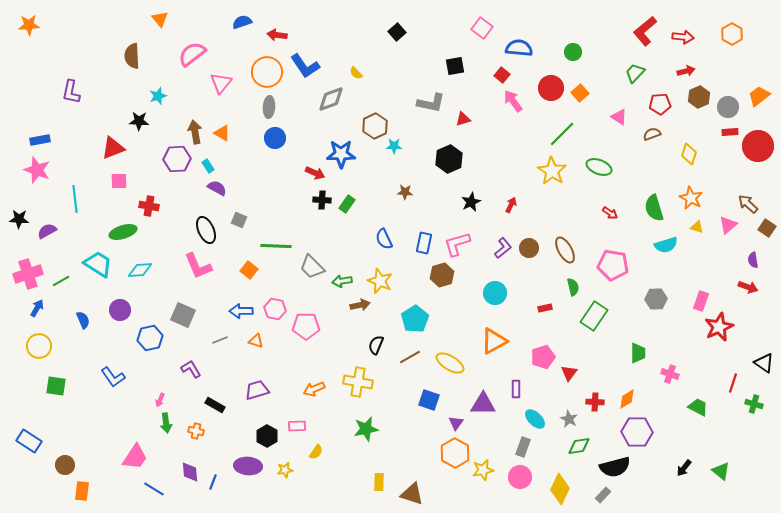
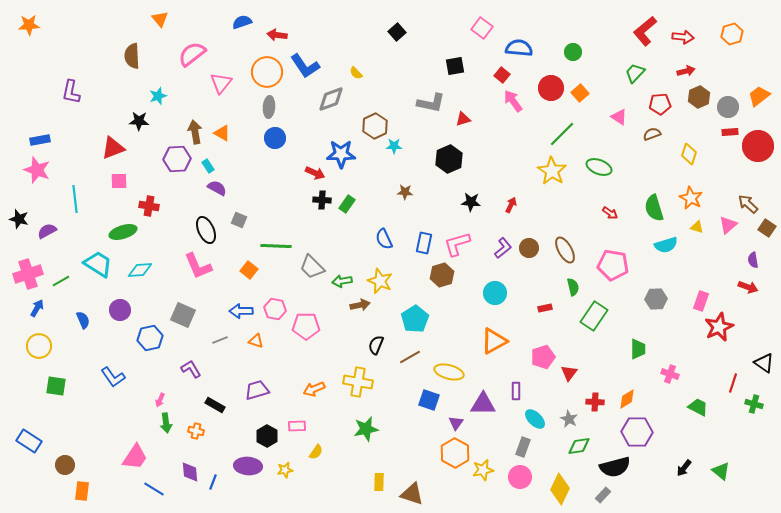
orange hexagon at (732, 34): rotated 15 degrees clockwise
black star at (471, 202): rotated 30 degrees clockwise
black star at (19, 219): rotated 12 degrees clockwise
green trapezoid at (638, 353): moved 4 px up
yellow ellipse at (450, 363): moved 1 px left, 9 px down; rotated 16 degrees counterclockwise
purple rectangle at (516, 389): moved 2 px down
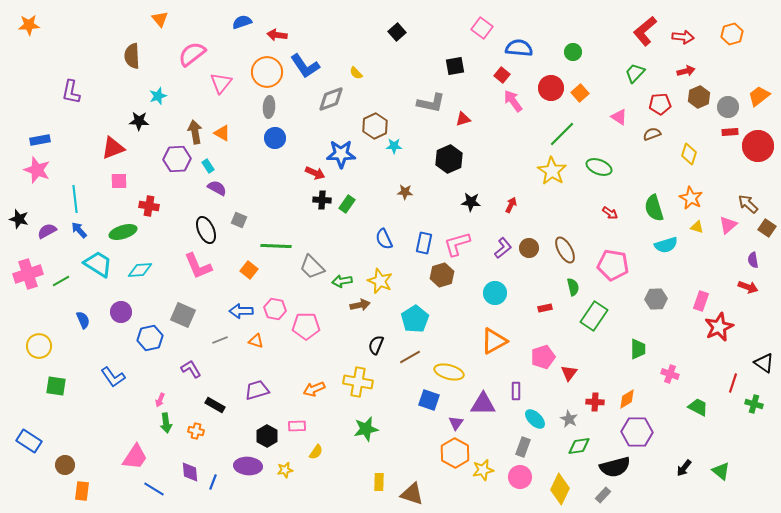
blue arrow at (37, 308): moved 42 px right, 78 px up; rotated 72 degrees counterclockwise
purple circle at (120, 310): moved 1 px right, 2 px down
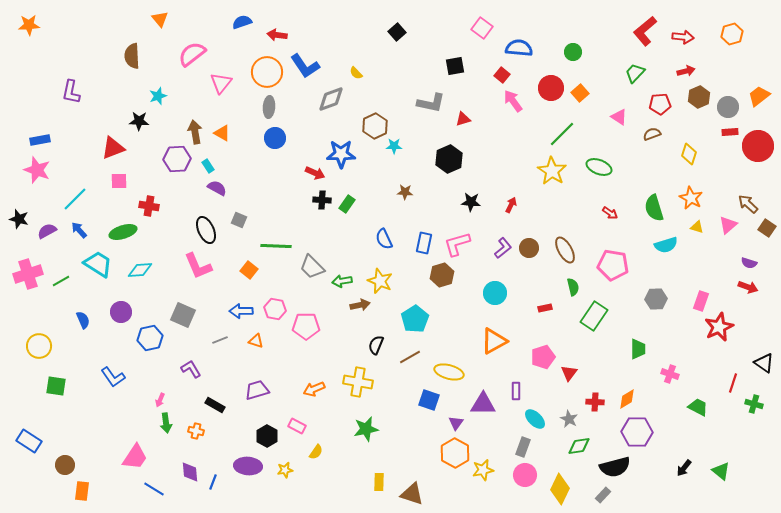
cyan line at (75, 199): rotated 52 degrees clockwise
purple semicircle at (753, 260): moved 4 px left, 3 px down; rotated 63 degrees counterclockwise
pink rectangle at (297, 426): rotated 30 degrees clockwise
pink circle at (520, 477): moved 5 px right, 2 px up
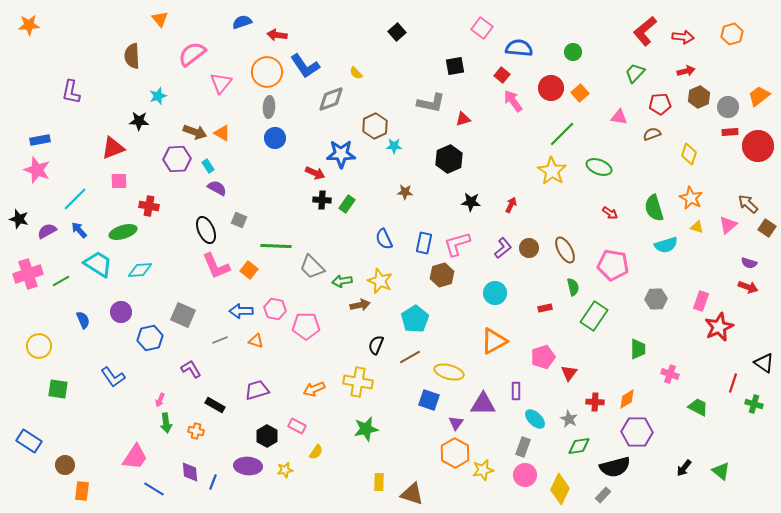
pink triangle at (619, 117): rotated 24 degrees counterclockwise
brown arrow at (195, 132): rotated 120 degrees clockwise
pink L-shape at (198, 266): moved 18 px right
green square at (56, 386): moved 2 px right, 3 px down
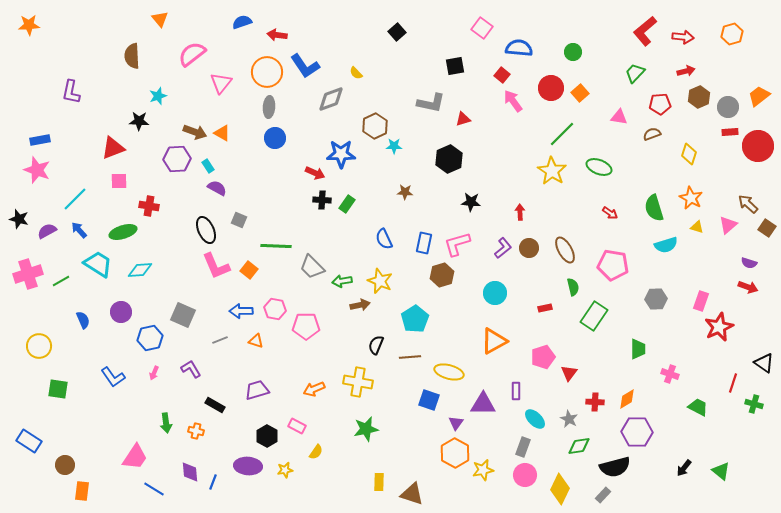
red arrow at (511, 205): moved 9 px right, 7 px down; rotated 28 degrees counterclockwise
brown line at (410, 357): rotated 25 degrees clockwise
pink arrow at (160, 400): moved 6 px left, 27 px up
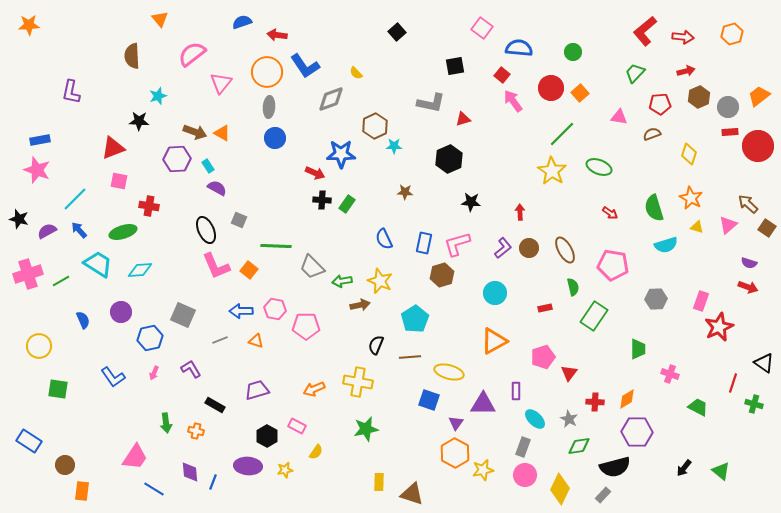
pink square at (119, 181): rotated 12 degrees clockwise
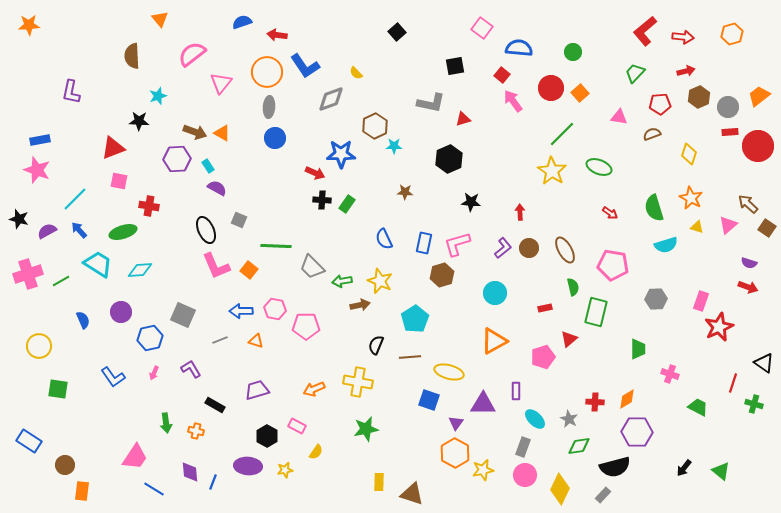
green rectangle at (594, 316): moved 2 px right, 4 px up; rotated 20 degrees counterclockwise
red triangle at (569, 373): moved 34 px up; rotated 12 degrees clockwise
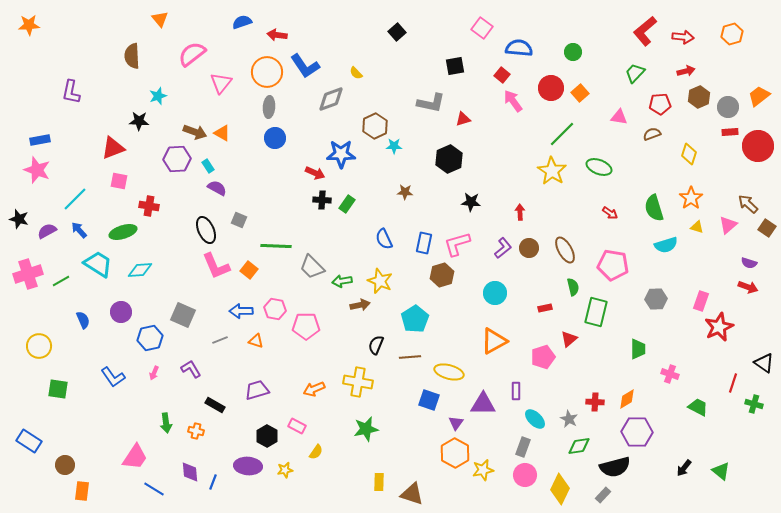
orange star at (691, 198): rotated 10 degrees clockwise
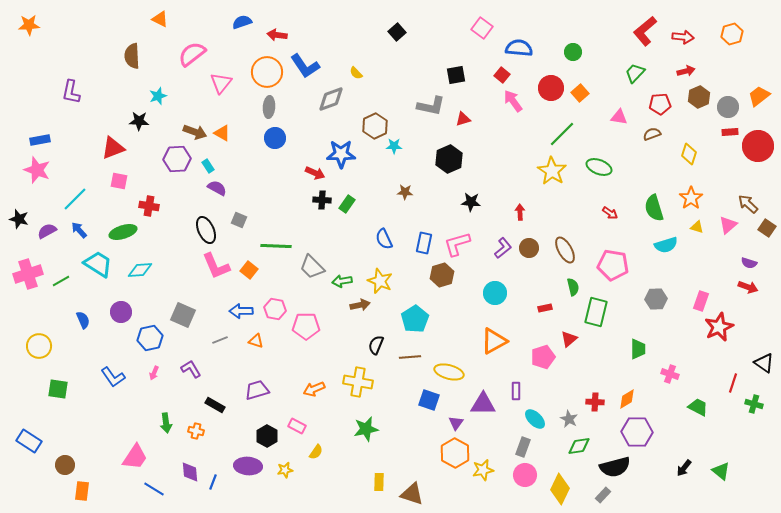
orange triangle at (160, 19): rotated 24 degrees counterclockwise
black square at (455, 66): moved 1 px right, 9 px down
gray L-shape at (431, 103): moved 3 px down
